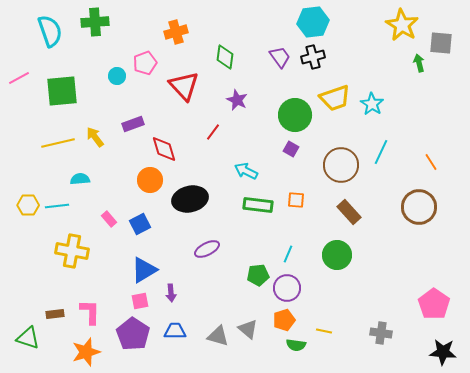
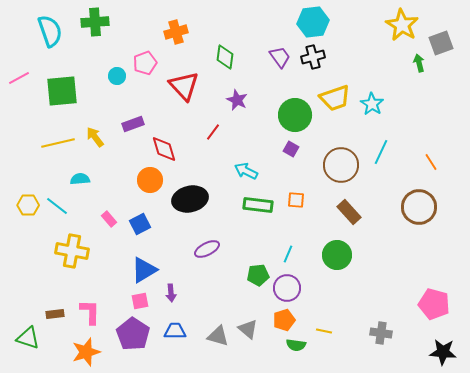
gray square at (441, 43): rotated 25 degrees counterclockwise
cyan line at (57, 206): rotated 45 degrees clockwise
pink pentagon at (434, 304): rotated 20 degrees counterclockwise
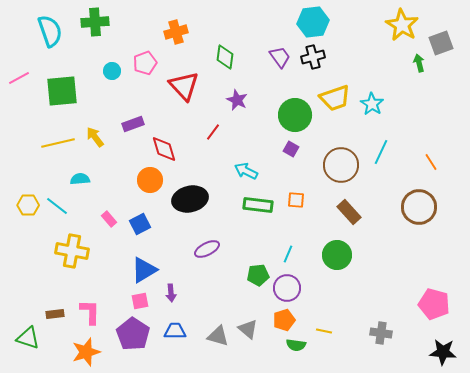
cyan circle at (117, 76): moved 5 px left, 5 px up
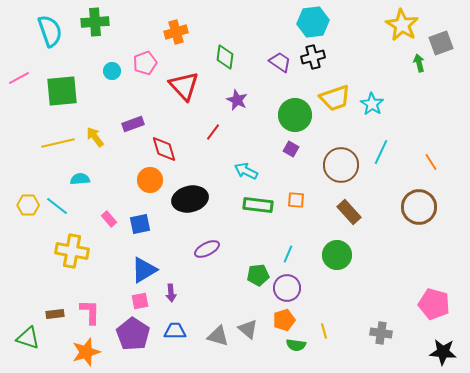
purple trapezoid at (280, 57): moved 5 px down; rotated 20 degrees counterclockwise
blue square at (140, 224): rotated 15 degrees clockwise
yellow line at (324, 331): rotated 63 degrees clockwise
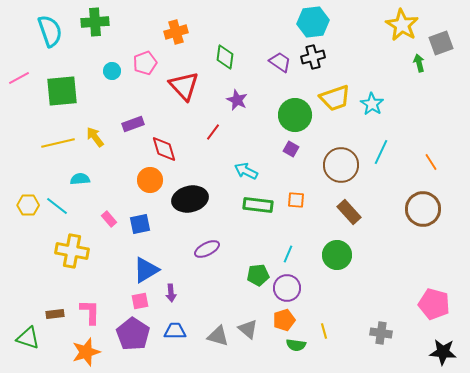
brown circle at (419, 207): moved 4 px right, 2 px down
blue triangle at (144, 270): moved 2 px right
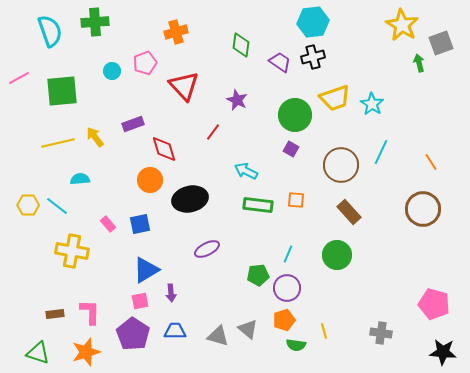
green diamond at (225, 57): moved 16 px right, 12 px up
pink rectangle at (109, 219): moved 1 px left, 5 px down
green triangle at (28, 338): moved 10 px right, 15 px down
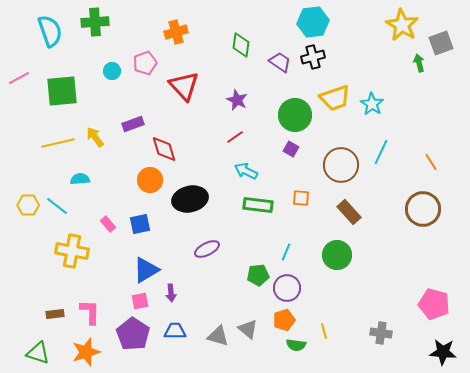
red line at (213, 132): moved 22 px right, 5 px down; rotated 18 degrees clockwise
orange square at (296, 200): moved 5 px right, 2 px up
cyan line at (288, 254): moved 2 px left, 2 px up
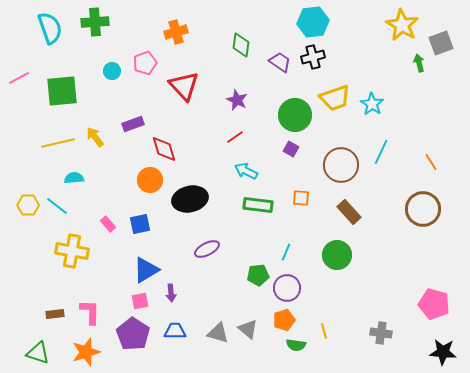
cyan semicircle at (50, 31): moved 3 px up
cyan semicircle at (80, 179): moved 6 px left, 1 px up
gray triangle at (218, 336): moved 3 px up
